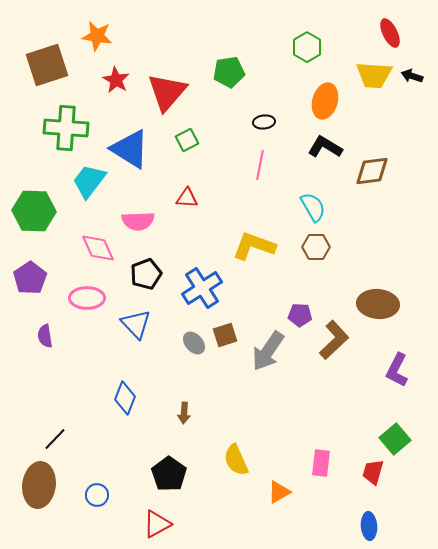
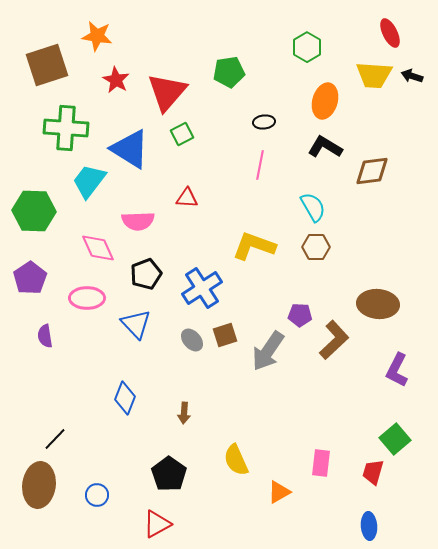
green square at (187, 140): moved 5 px left, 6 px up
gray ellipse at (194, 343): moved 2 px left, 3 px up
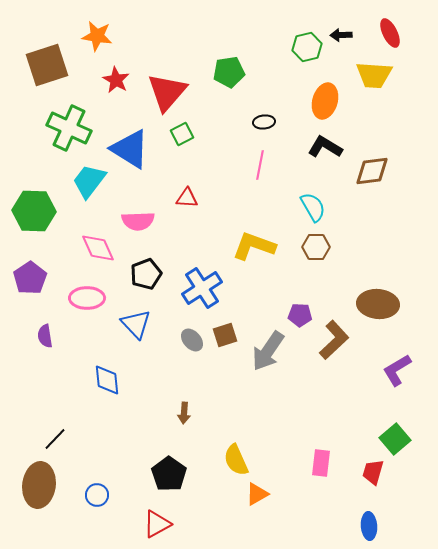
green hexagon at (307, 47): rotated 16 degrees clockwise
black arrow at (412, 76): moved 71 px left, 41 px up; rotated 20 degrees counterclockwise
green cross at (66, 128): moved 3 px right; rotated 21 degrees clockwise
purple L-shape at (397, 370): rotated 32 degrees clockwise
blue diamond at (125, 398): moved 18 px left, 18 px up; rotated 28 degrees counterclockwise
orange triangle at (279, 492): moved 22 px left, 2 px down
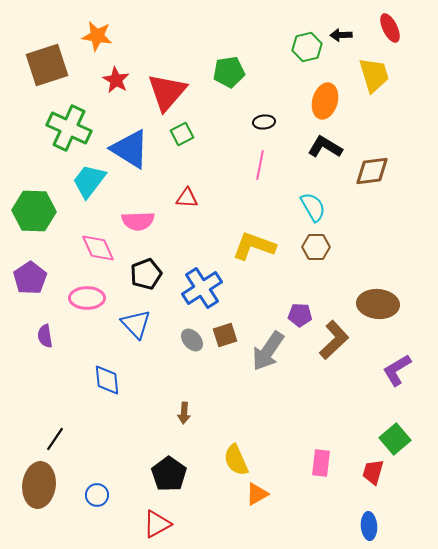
red ellipse at (390, 33): moved 5 px up
yellow trapezoid at (374, 75): rotated 111 degrees counterclockwise
black line at (55, 439): rotated 10 degrees counterclockwise
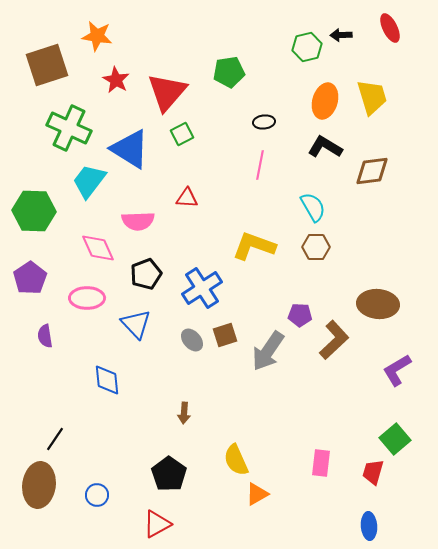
yellow trapezoid at (374, 75): moved 2 px left, 22 px down
